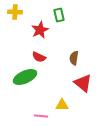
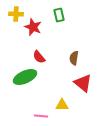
yellow cross: moved 1 px right, 2 px down
red star: moved 7 px left, 3 px up; rotated 24 degrees counterclockwise
red semicircle: rotated 24 degrees clockwise
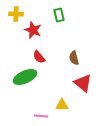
red star: moved 3 px down
brown semicircle: rotated 24 degrees counterclockwise
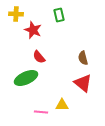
brown semicircle: moved 9 px right
green ellipse: moved 1 px right, 1 px down
pink line: moved 4 px up
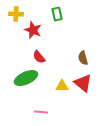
green rectangle: moved 2 px left, 1 px up
yellow triangle: moved 19 px up
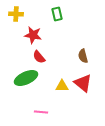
red star: moved 5 px down; rotated 12 degrees counterclockwise
brown semicircle: moved 2 px up
